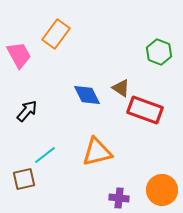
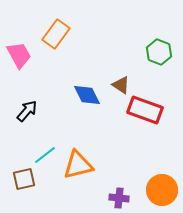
brown triangle: moved 3 px up
orange triangle: moved 19 px left, 13 px down
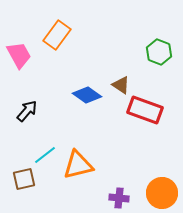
orange rectangle: moved 1 px right, 1 px down
blue diamond: rotated 28 degrees counterclockwise
orange circle: moved 3 px down
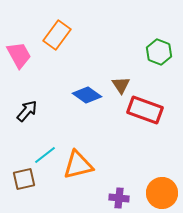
brown triangle: rotated 24 degrees clockwise
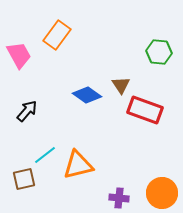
green hexagon: rotated 15 degrees counterclockwise
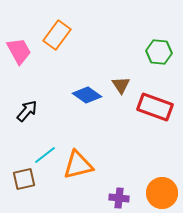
pink trapezoid: moved 4 px up
red rectangle: moved 10 px right, 3 px up
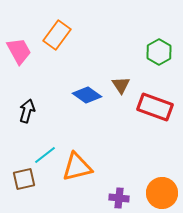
green hexagon: rotated 25 degrees clockwise
black arrow: rotated 25 degrees counterclockwise
orange triangle: moved 1 px left, 2 px down
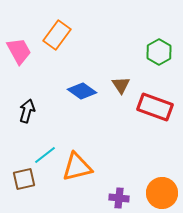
blue diamond: moved 5 px left, 4 px up
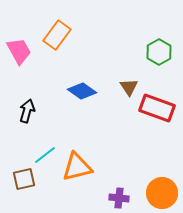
brown triangle: moved 8 px right, 2 px down
red rectangle: moved 2 px right, 1 px down
